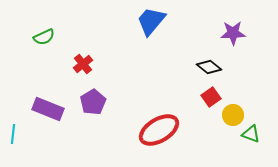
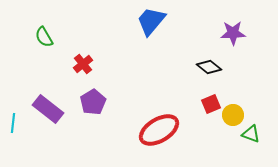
green semicircle: rotated 85 degrees clockwise
red square: moved 7 px down; rotated 12 degrees clockwise
purple rectangle: rotated 16 degrees clockwise
cyan line: moved 11 px up
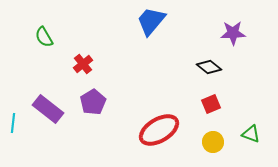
yellow circle: moved 20 px left, 27 px down
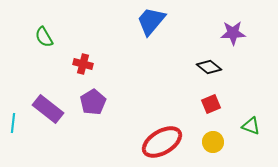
red cross: rotated 36 degrees counterclockwise
red ellipse: moved 3 px right, 12 px down
green triangle: moved 8 px up
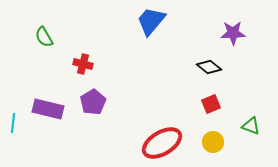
purple rectangle: rotated 24 degrees counterclockwise
red ellipse: moved 1 px down
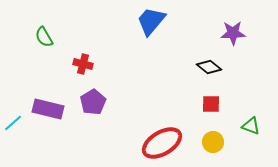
red square: rotated 24 degrees clockwise
cyan line: rotated 42 degrees clockwise
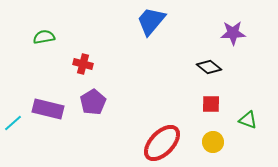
green semicircle: rotated 110 degrees clockwise
green triangle: moved 3 px left, 6 px up
red ellipse: rotated 15 degrees counterclockwise
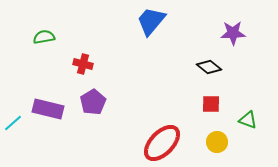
yellow circle: moved 4 px right
